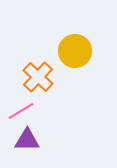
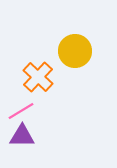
purple triangle: moved 5 px left, 4 px up
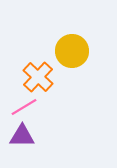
yellow circle: moved 3 px left
pink line: moved 3 px right, 4 px up
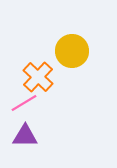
pink line: moved 4 px up
purple triangle: moved 3 px right
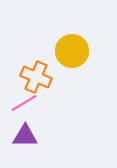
orange cross: moved 2 px left; rotated 20 degrees counterclockwise
